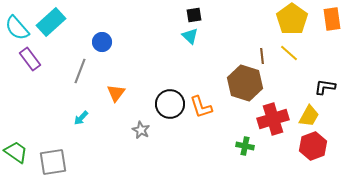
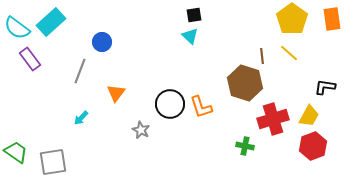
cyan semicircle: rotated 12 degrees counterclockwise
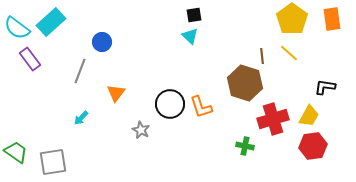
red hexagon: rotated 12 degrees clockwise
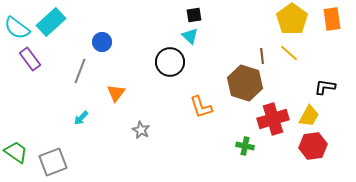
black circle: moved 42 px up
gray square: rotated 12 degrees counterclockwise
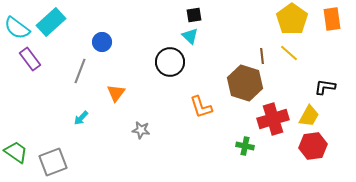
gray star: rotated 18 degrees counterclockwise
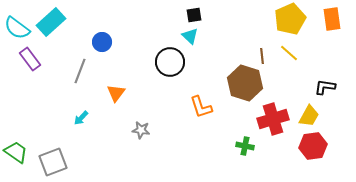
yellow pentagon: moved 2 px left; rotated 12 degrees clockwise
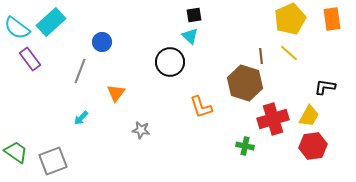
brown line: moved 1 px left
gray square: moved 1 px up
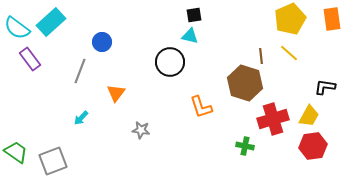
cyan triangle: rotated 30 degrees counterclockwise
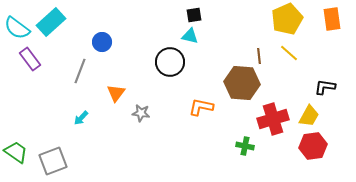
yellow pentagon: moved 3 px left
brown line: moved 2 px left
brown hexagon: moved 3 px left; rotated 12 degrees counterclockwise
orange L-shape: rotated 120 degrees clockwise
gray star: moved 17 px up
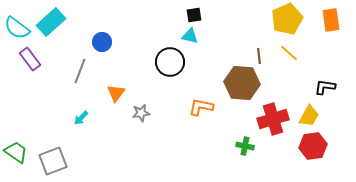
orange rectangle: moved 1 px left, 1 px down
gray star: rotated 18 degrees counterclockwise
